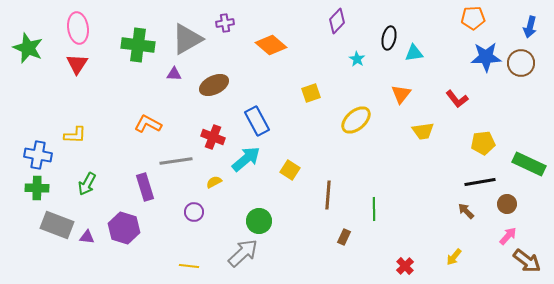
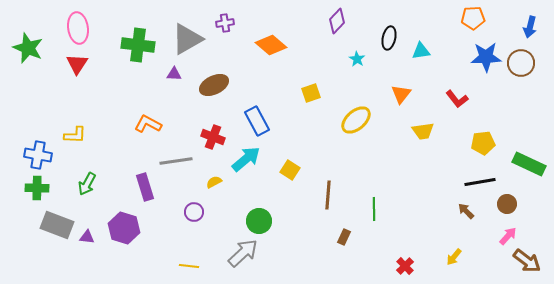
cyan triangle at (414, 53): moved 7 px right, 2 px up
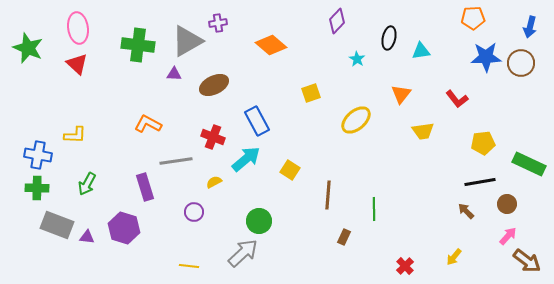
purple cross at (225, 23): moved 7 px left
gray triangle at (187, 39): moved 2 px down
red triangle at (77, 64): rotated 20 degrees counterclockwise
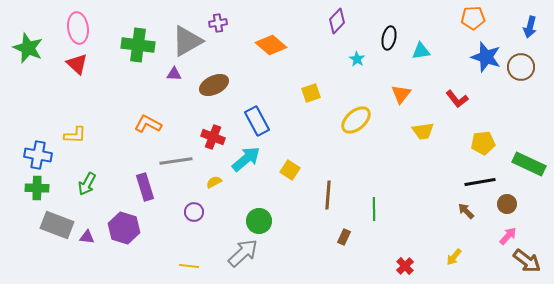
blue star at (486, 57): rotated 20 degrees clockwise
brown circle at (521, 63): moved 4 px down
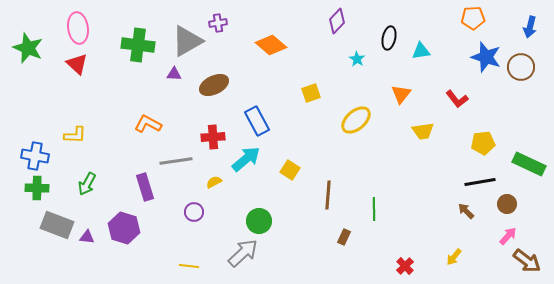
red cross at (213, 137): rotated 25 degrees counterclockwise
blue cross at (38, 155): moved 3 px left, 1 px down
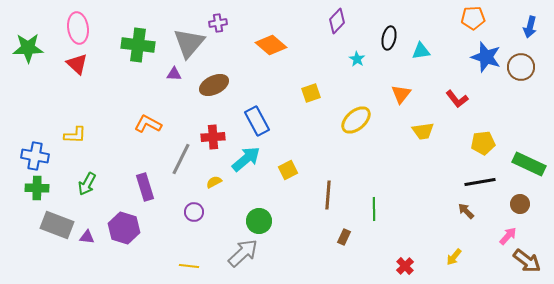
gray triangle at (187, 41): moved 2 px right, 2 px down; rotated 20 degrees counterclockwise
green star at (28, 48): rotated 24 degrees counterclockwise
gray line at (176, 161): moved 5 px right, 2 px up; rotated 56 degrees counterclockwise
yellow square at (290, 170): moved 2 px left; rotated 30 degrees clockwise
brown circle at (507, 204): moved 13 px right
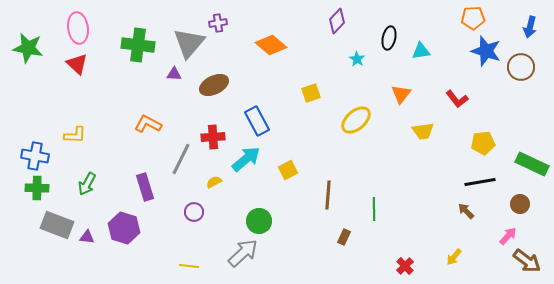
green star at (28, 48): rotated 12 degrees clockwise
blue star at (486, 57): moved 6 px up
green rectangle at (529, 164): moved 3 px right
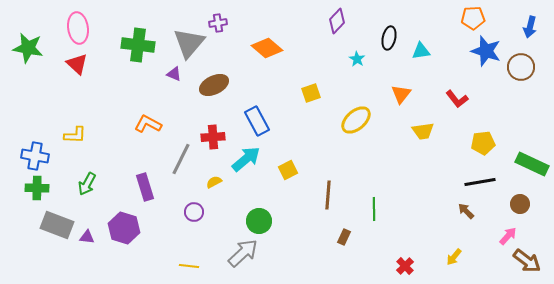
orange diamond at (271, 45): moved 4 px left, 3 px down
purple triangle at (174, 74): rotated 21 degrees clockwise
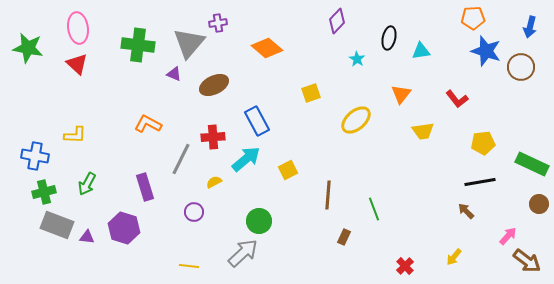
green cross at (37, 188): moved 7 px right, 4 px down; rotated 15 degrees counterclockwise
brown circle at (520, 204): moved 19 px right
green line at (374, 209): rotated 20 degrees counterclockwise
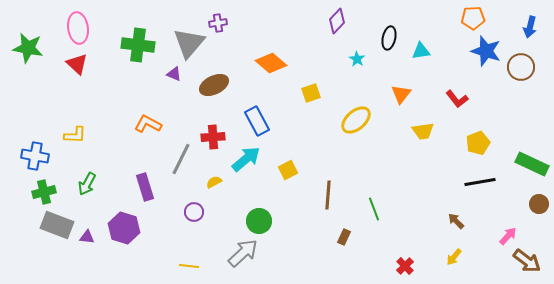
orange diamond at (267, 48): moved 4 px right, 15 px down
yellow pentagon at (483, 143): moved 5 px left; rotated 15 degrees counterclockwise
brown arrow at (466, 211): moved 10 px left, 10 px down
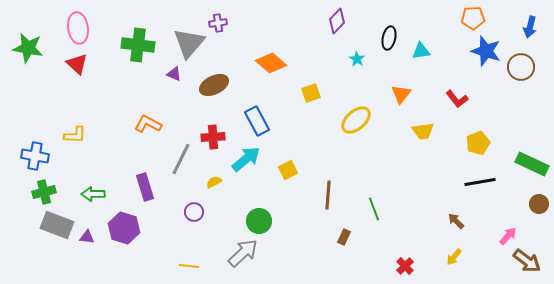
green arrow at (87, 184): moved 6 px right, 10 px down; rotated 60 degrees clockwise
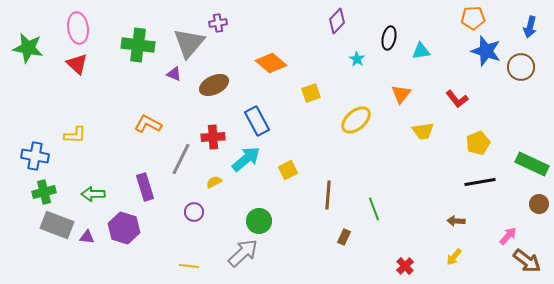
brown arrow at (456, 221): rotated 42 degrees counterclockwise
